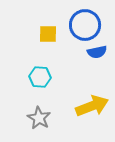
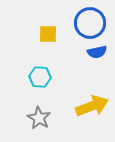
blue circle: moved 5 px right, 2 px up
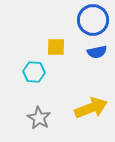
blue circle: moved 3 px right, 3 px up
yellow square: moved 8 px right, 13 px down
cyan hexagon: moved 6 px left, 5 px up
yellow arrow: moved 1 px left, 2 px down
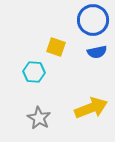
yellow square: rotated 18 degrees clockwise
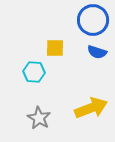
yellow square: moved 1 px left, 1 px down; rotated 18 degrees counterclockwise
blue semicircle: rotated 30 degrees clockwise
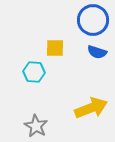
gray star: moved 3 px left, 8 px down
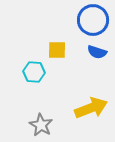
yellow square: moved 2 px right, 2 px down
gray star: moved 5 px right, 1 px up
